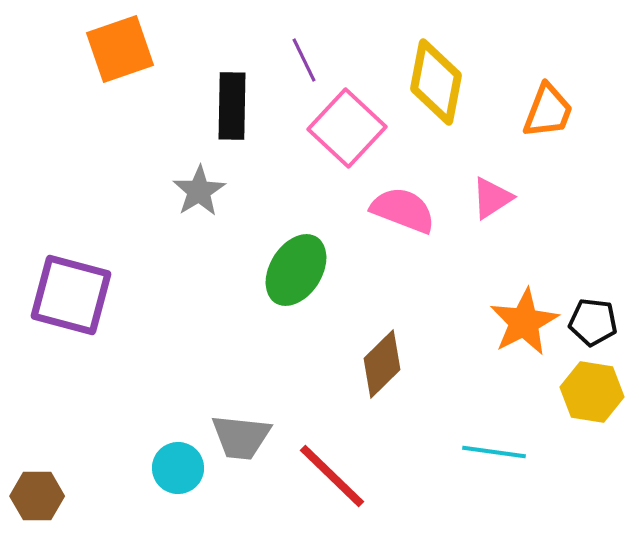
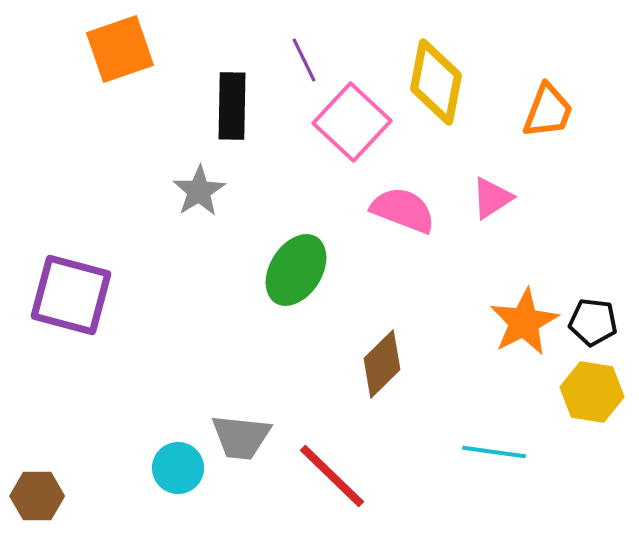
pink square: moved 5 px right, 6 px up
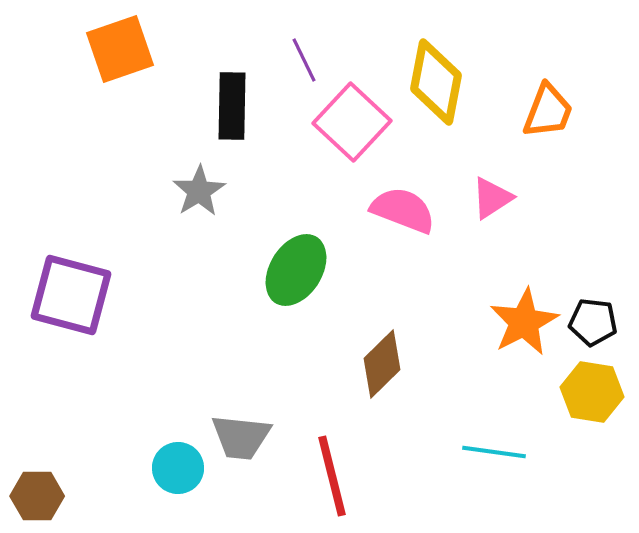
red line: rotated 32 degrees clockwise
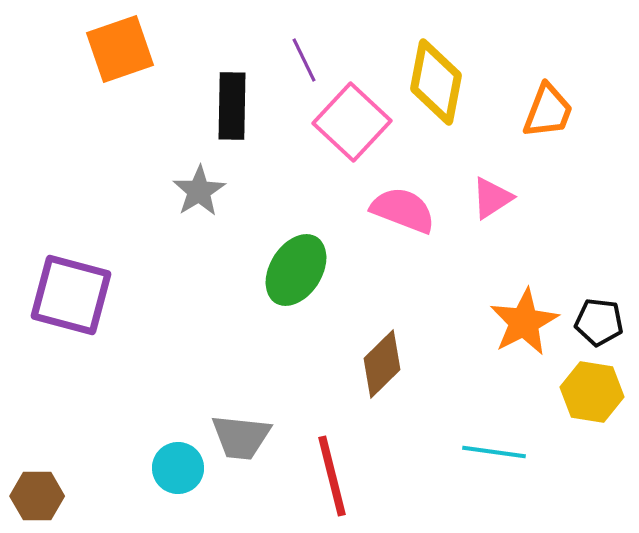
black pentagon: moved 6 px right
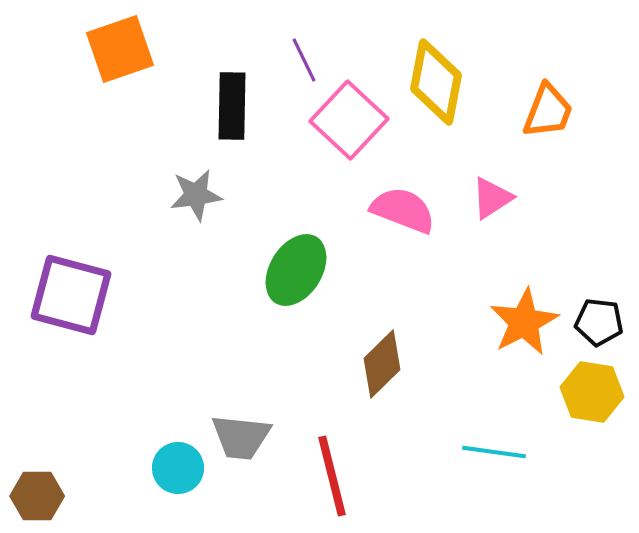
pink square: moved 3 px left, 2 px up
gray star: moved 3 px left, 4 px down; rotated 24 degrees clockwise
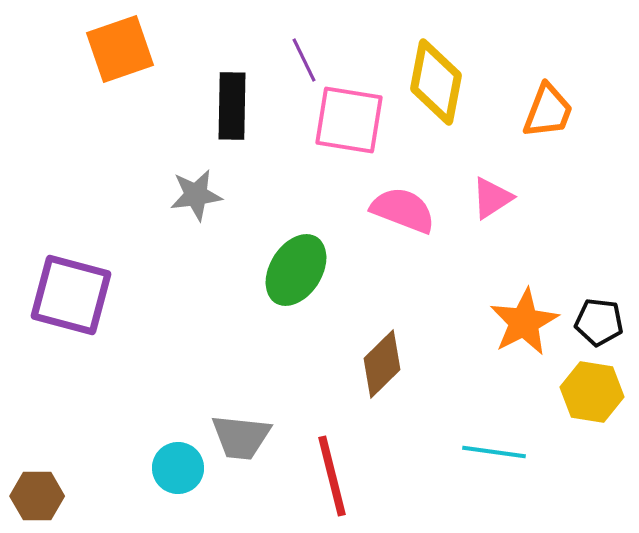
pink square: rotated 34 degrees counterclockwise
